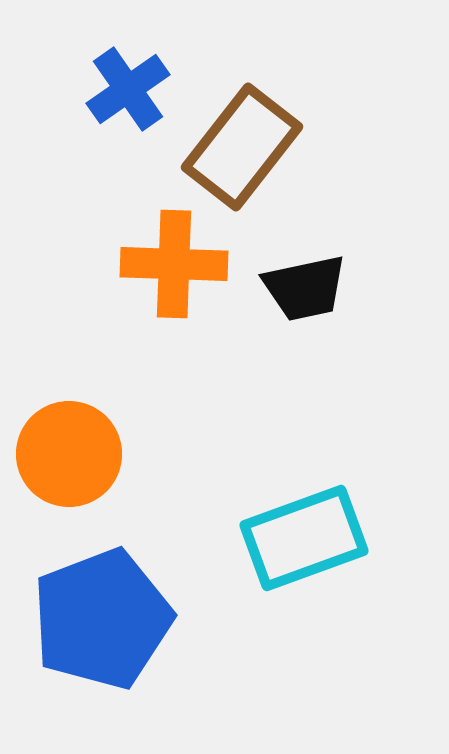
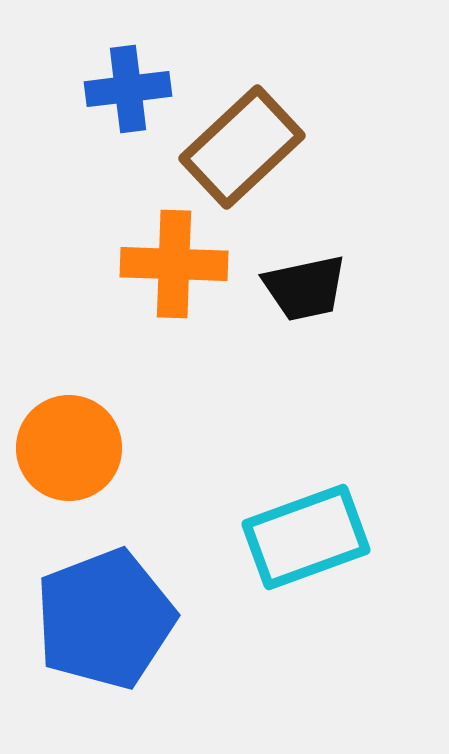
blue cross: rotated 28 degrees clockwise
brown rectangle: rotated 9 degrees clockwise
orange circle: moved 6 px up
cyan rectangle: moved 2 px right, 1 px up
blue pentagon: moved 3 px right
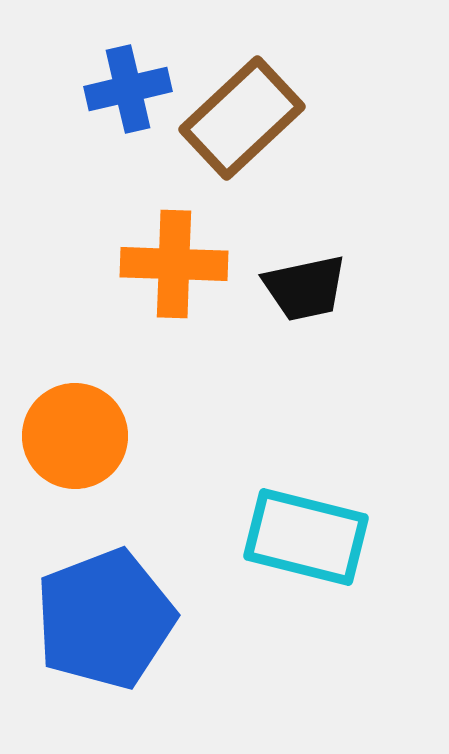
blue cross: rotated 6 degrees counterclockwise
brown rectangle: moved 29 px up
orange circle: moved 6 px right, 12 px up
cyan rectangle: rotated 34 degrees clockwise
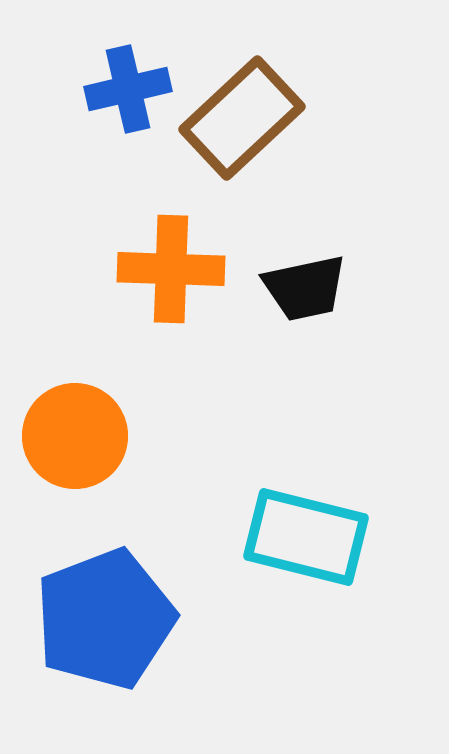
orange cross: moved 3 px left, 5 px down
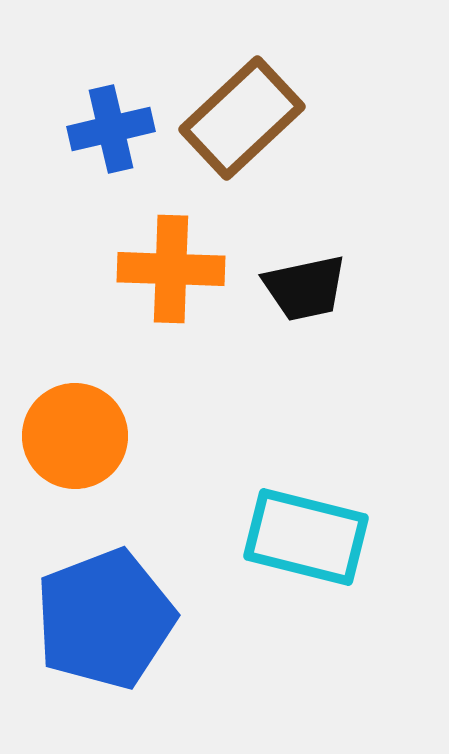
blue cross: moved 17 px left, 40 px down
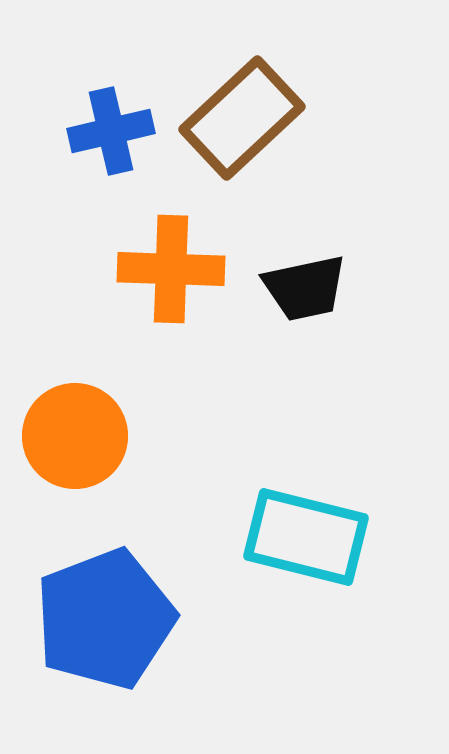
blue cross: moved 2 px down
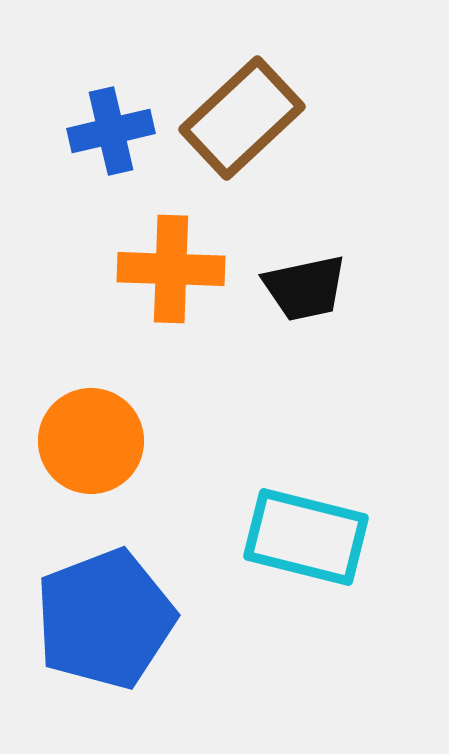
orange circle: moved 16 px right, 5 px down
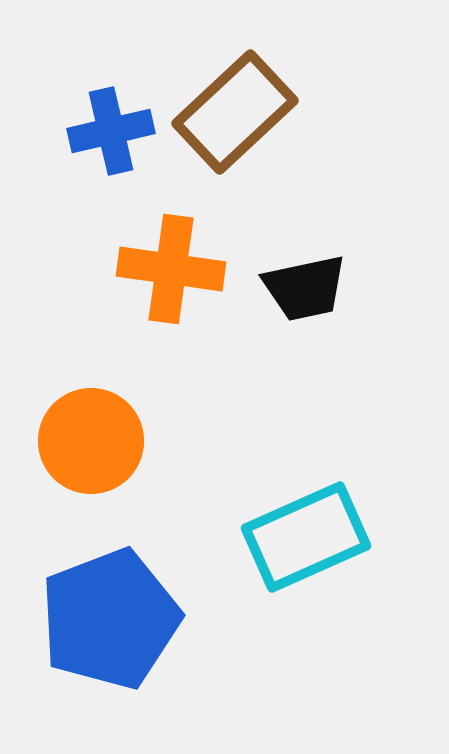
brown rectangle: moved 7 px left, 6 px up
orange cross: rotated 6 degrees clockwise
cyan rectangle: rotated 38 degrees counterclockwise
blue pentagon: moved 5 px right
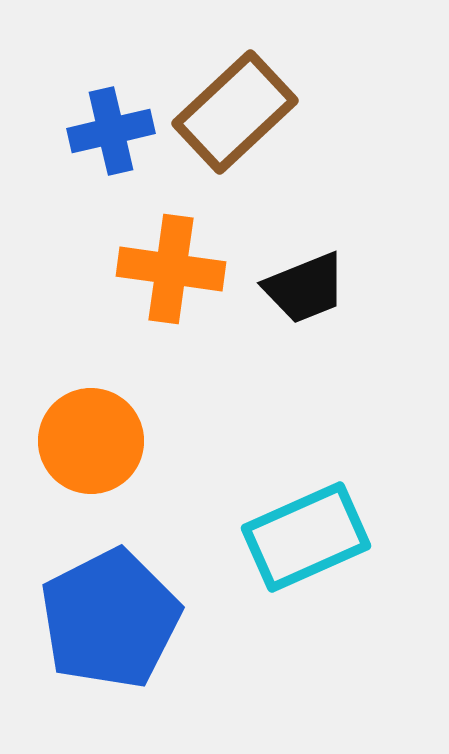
black trapezoid: rotated 10 degrees counterclockwise
blue pentagon: rotated 6 degrees counterclockwise
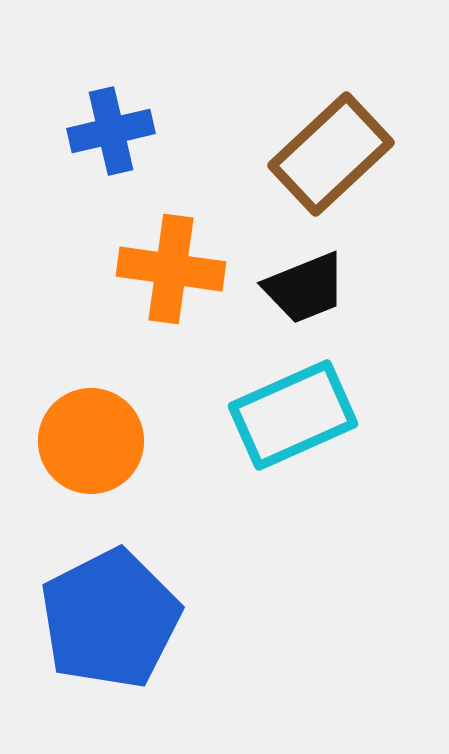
brown rectangle: moved 96 px right, 42 px down
cyan rectangle: moved 13 px left, 122 px up
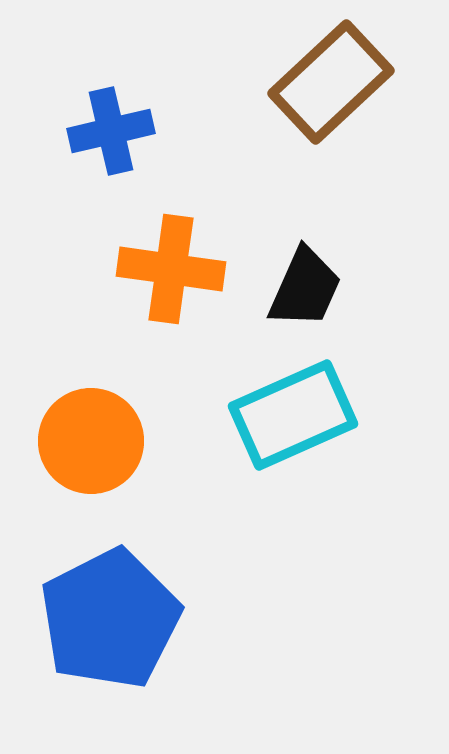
brown rectangle: moved 72 px up
black trapezoid: rotated 44 degrees counterclockwise
